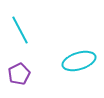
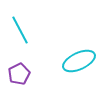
cyan ellipse: rotated 8 degrees counterclockwise
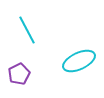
cyan line: moved 7 px right
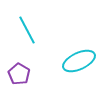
purple pentagon: rotated 15 degrees counterclockwise
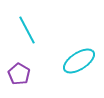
cyan ellipse: rotated 8 degrees counterclockwise
